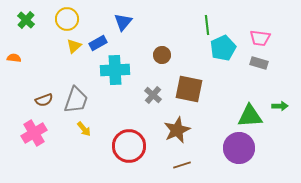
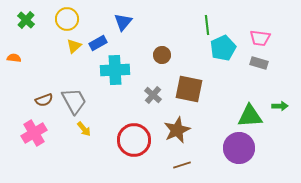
gray trapezoid: moved 2 px left, 1 px down; rotated 48 degrees counterclockwise
red circle: moved 5 px right, 6 px up
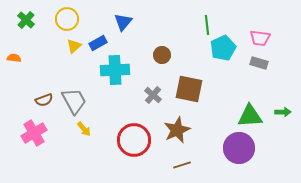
green arrow: moved 3 px right, 6 px down
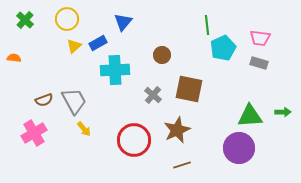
green cross: moved 1 px left
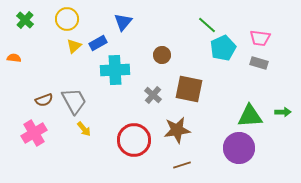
green line: rotated 42 degrees counterclockwise
brown star: rotated 16 degrees clockwise
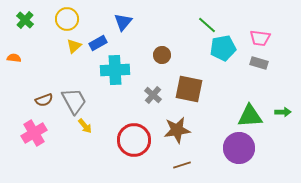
cyan pentagon: rotated 15 degrees clockwise
yellow arrow: moved 1 px right, 3 px up
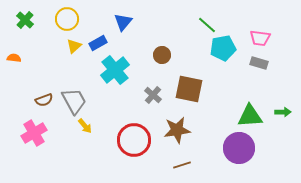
cyan cross: rotated 36 degrees counterclockwise
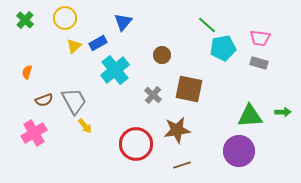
yellow circle: moved 2 px left, 1 px up
orange semicircle: moved 13 px right, 14 px down; rotated 80 degrees counterclockwise
red circle: moved 2 px right, 4 px down
purple circle: moved 3 px down
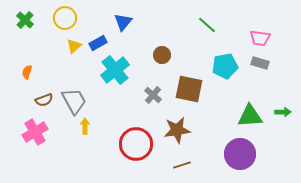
cyan pentagon: moved 2 px right, 18 px down
gray rectangle: moved 1 px right
yellow arrow: rotated 140 degrees counterclockwise
pink cross: moved 1 px right, 1 px up
purple circle: moved 1 px right, 3 px down
